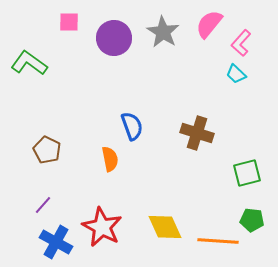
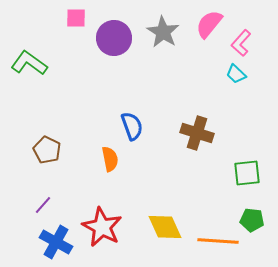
pink square: moved 7 px right, 4 px up
green square: rotated 8 degrees clockwise
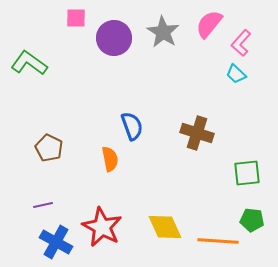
brown pentagon: moved 2 px right, 2 px up
purple line: rotated 36 degrees clockwise
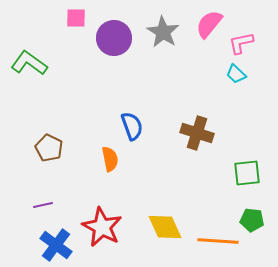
pink L-shape: rotated 36 degrees clockwise
blue cross: moved 3 px down; rotated 8 degrees clockwise
